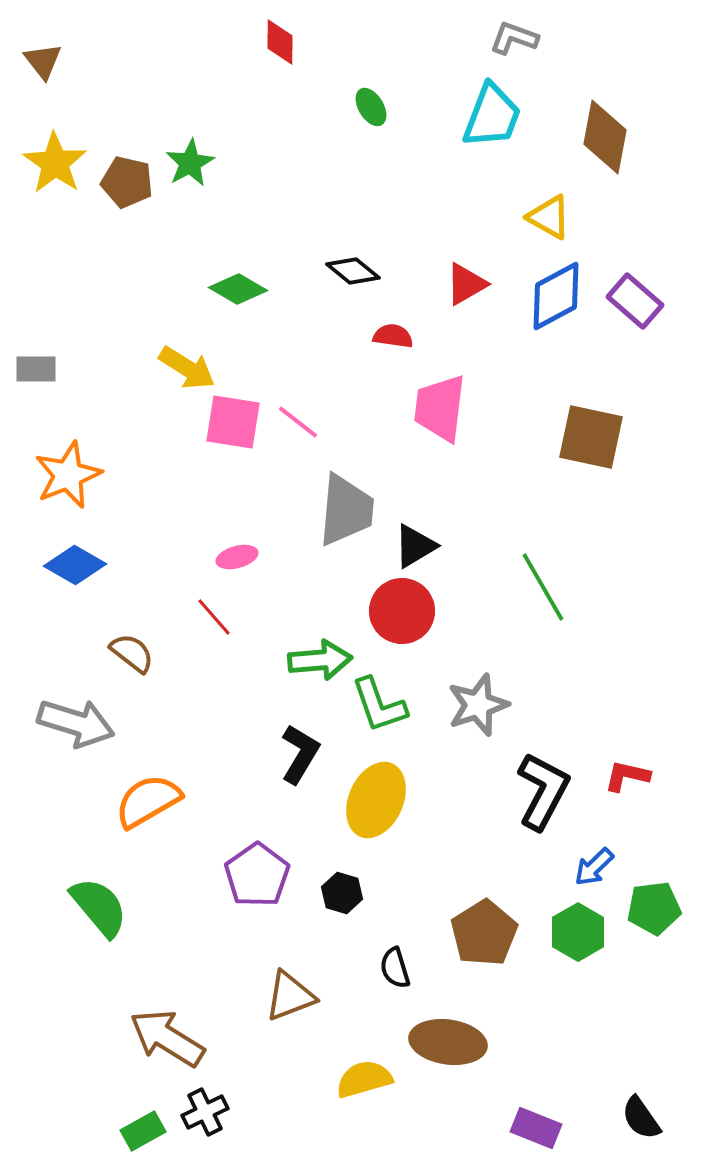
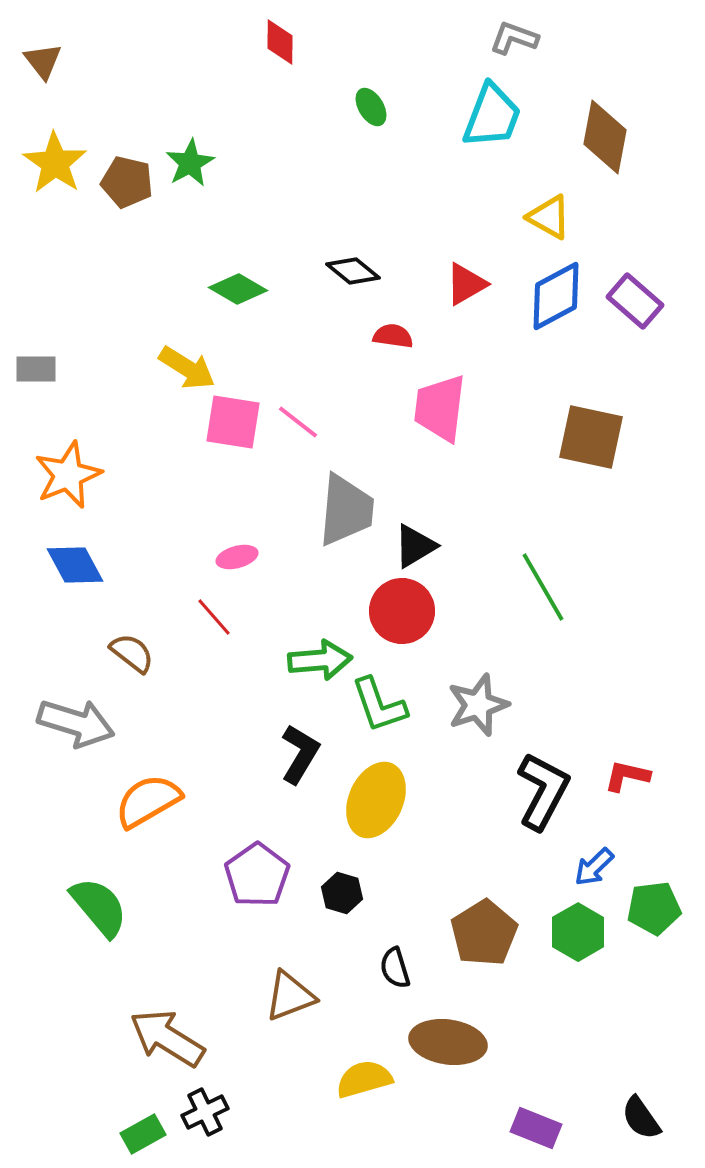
blue diamond at (75, 565): rotated 32 degrees clockwise
green rectangle at (143, 1131): moved 3 px down
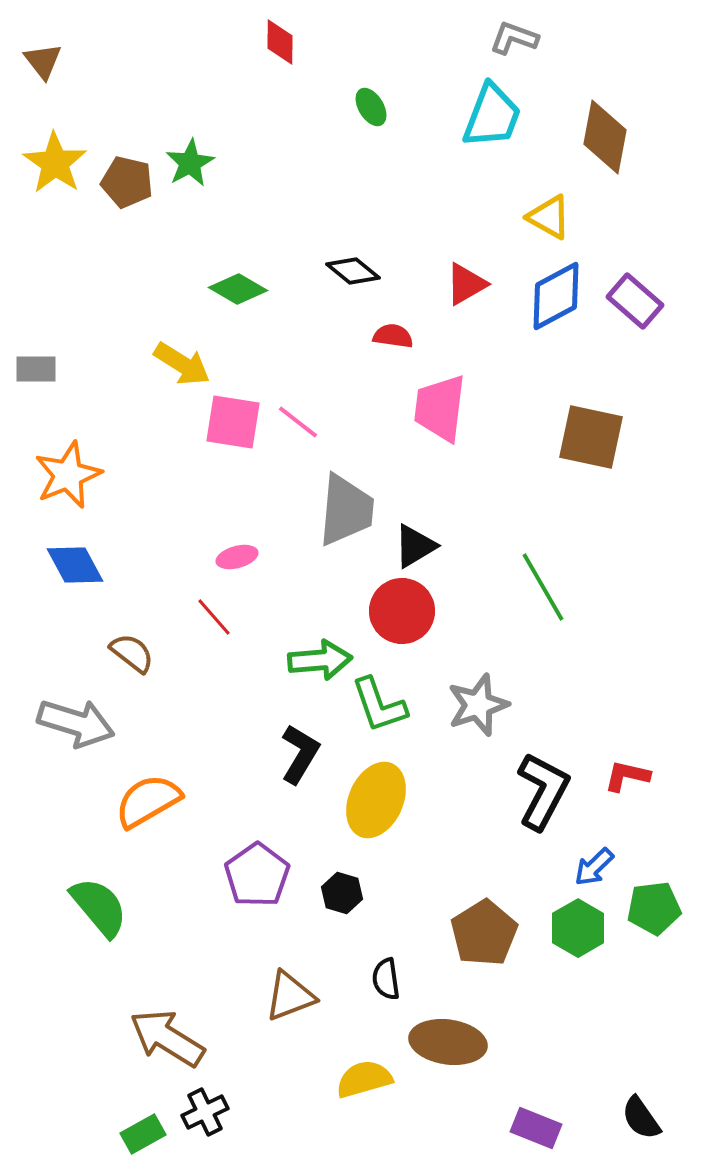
yellow arrow at (187, 368): moved 5 px left, 4 px up
green hexagon at (578, 932): moved 4 px up
black semicircle at (395, 968): moved 9 px left, 11 px down; rotated 9 degrees clockwise
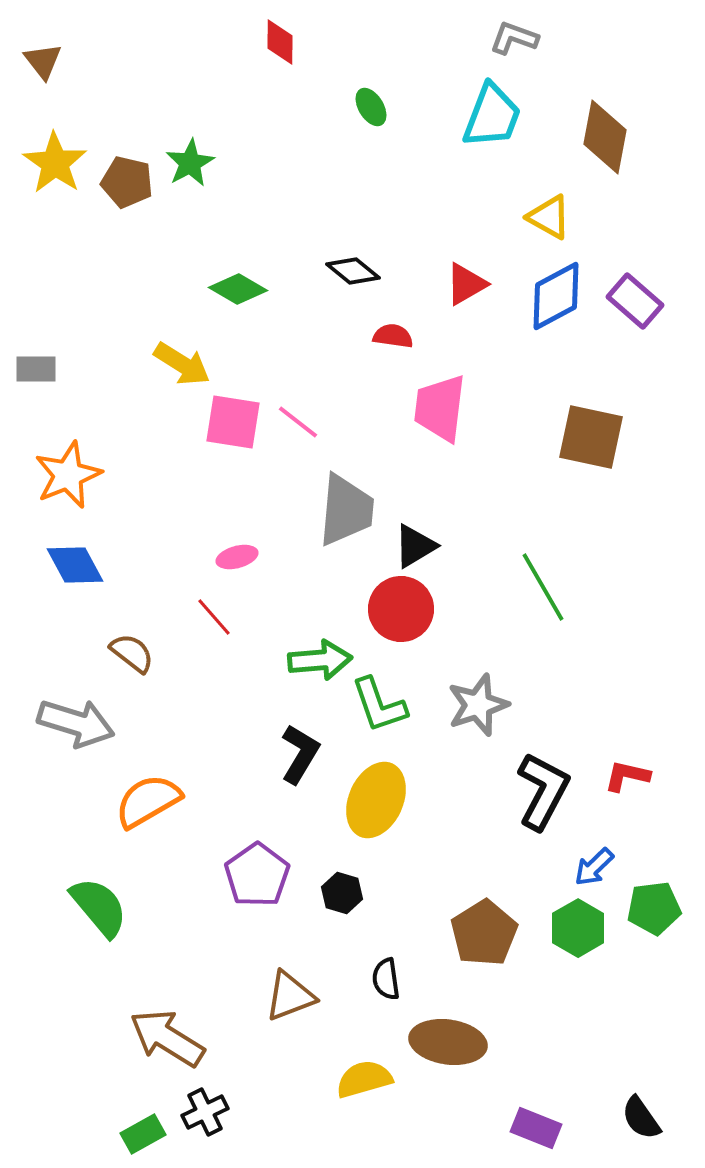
red circle at (402, 611): moved 1 px left, 2 px up
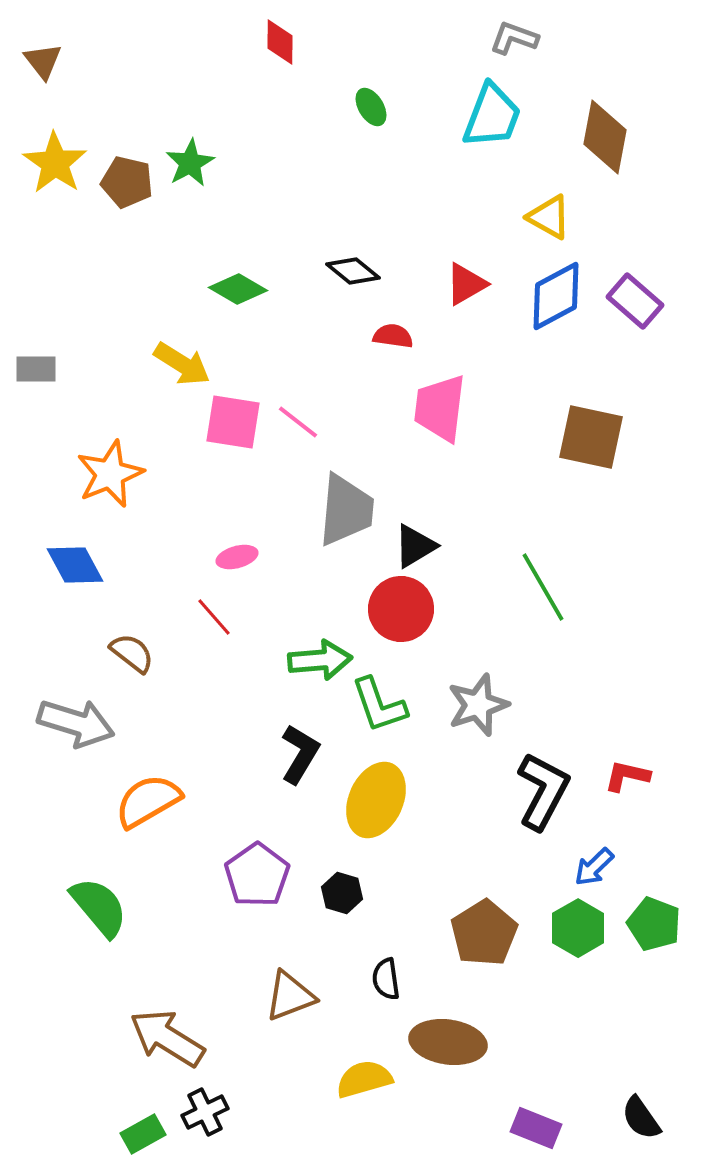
orange star at (68, 475): moved 42 px right, 1 px up
green pentagon at (654, 908): moved 16 px down; rotated 28 degrees clockwise
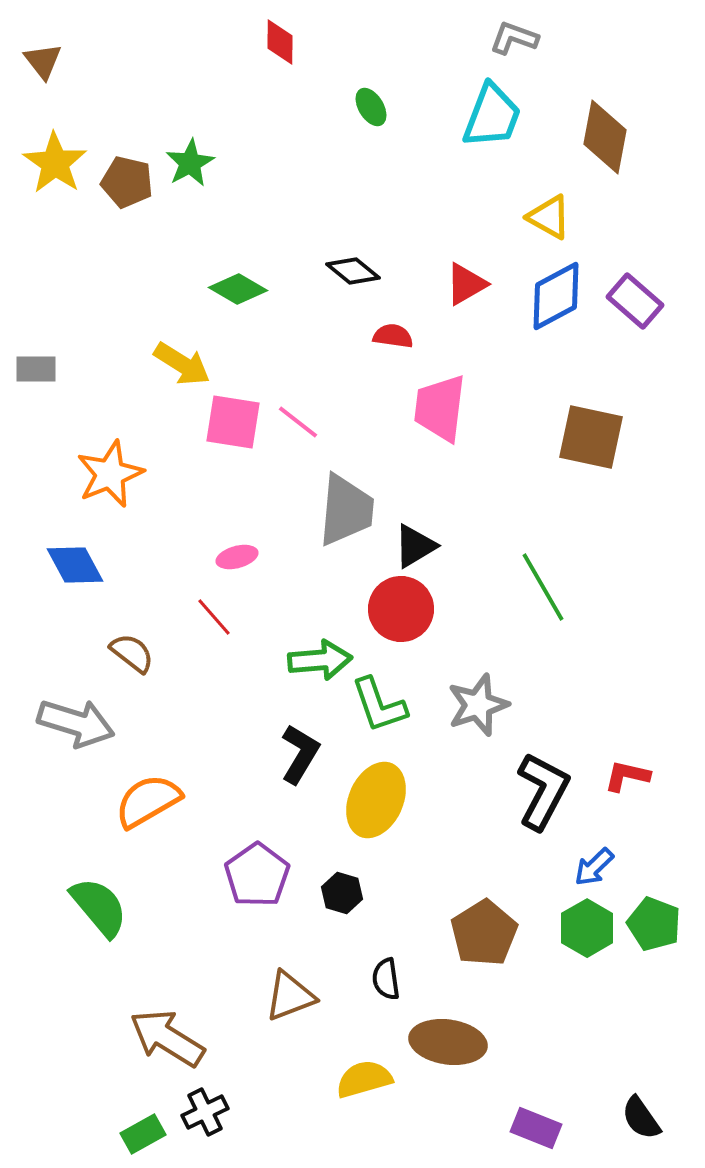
green hexagon at (578, 928): moved 9 px right
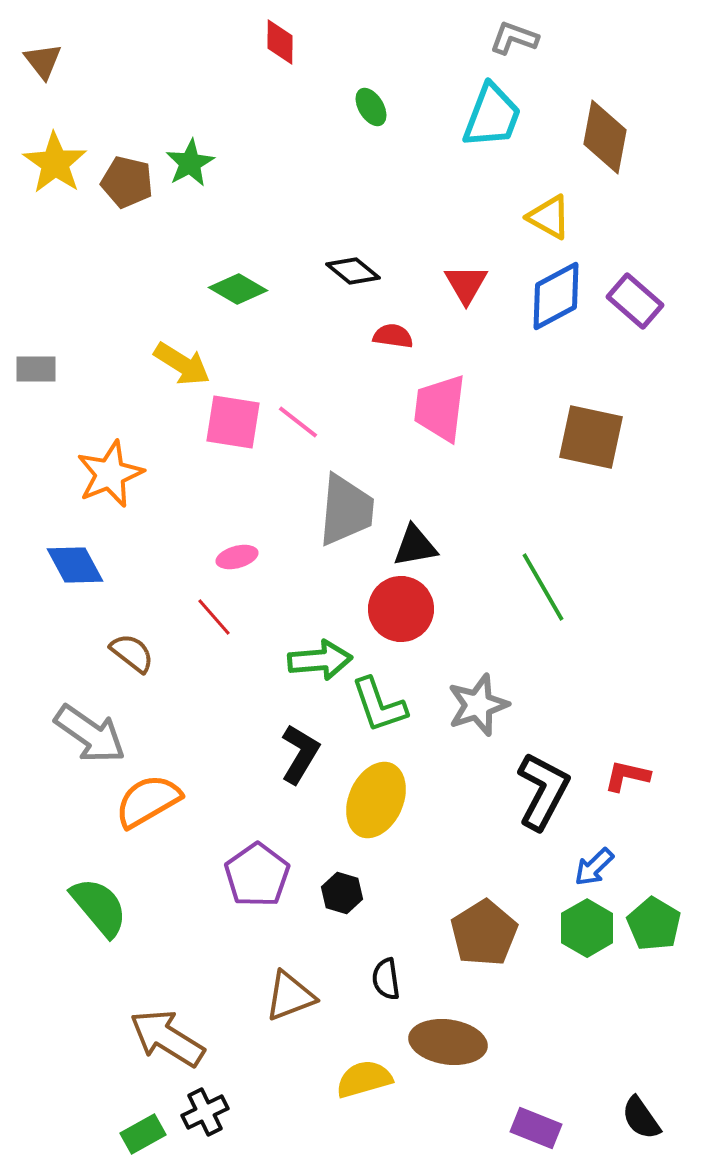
red triangle at (466, 284): rotated 30 degrees counterclockwise
black triangle at (415, 546): rotated 21 degrees clockwise
gray arrow at (76, 723): moved 14 px right, 11 px down; rotated 18 degrees clockwise
green pentagon at (654, 924): rotated 10 degrees clockwise
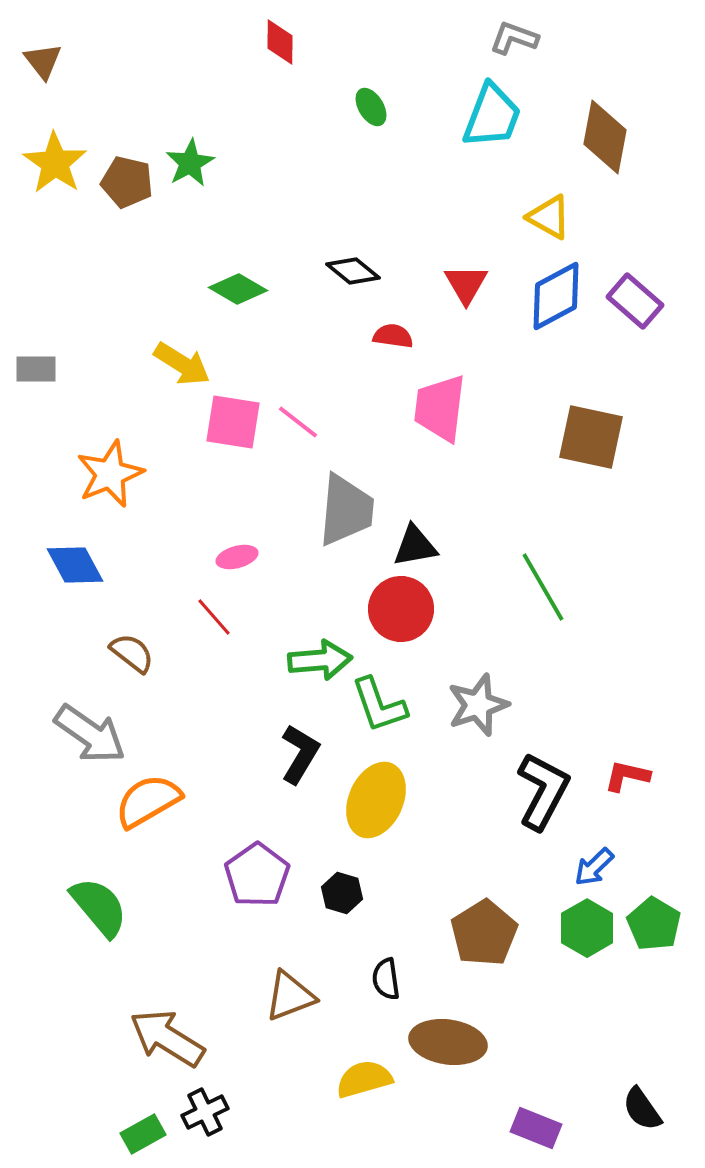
black semicircle at (641, 1118): moved 1 px right, 9 px up
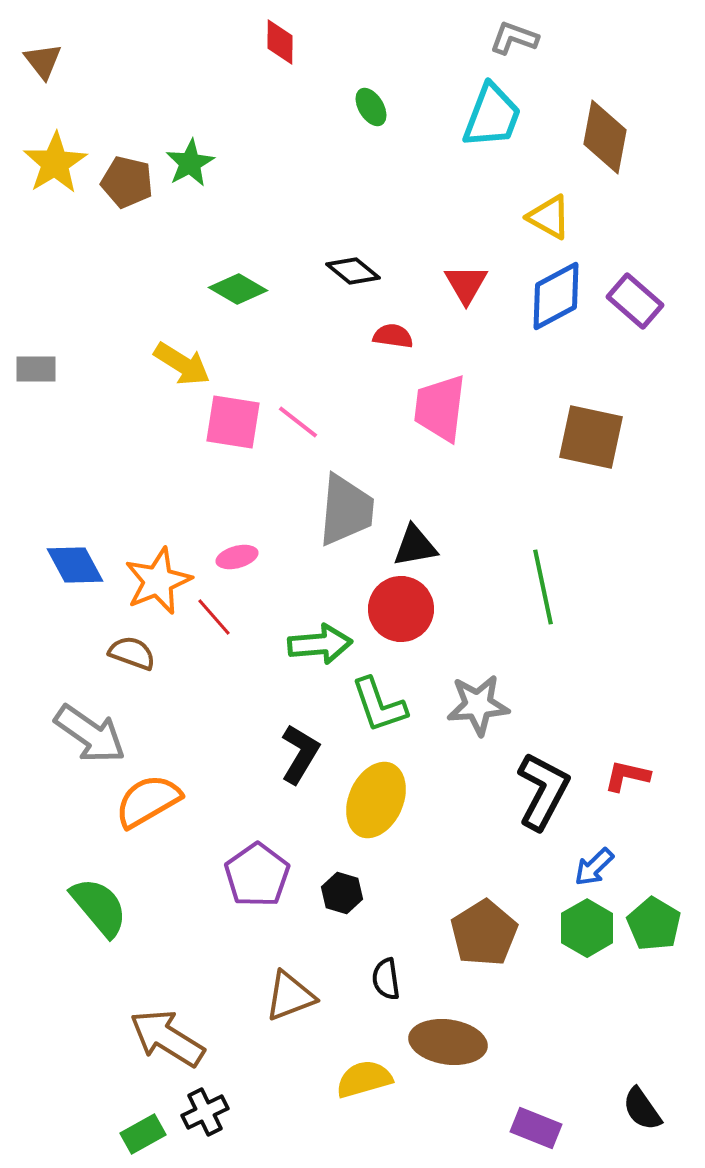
yellow star at (55, 163): rotated 6 degrees clockwise
orange star at (110, 474): moved 48 px right, 107 px down
green line at (543, 587): rotated 18 degrees clockwise
brown semicircle at (132, 653): rotated 18 degrees counterclockwise
green arrow at (320, 660): moved 16 px up
gray star at (478, 705): rotated 14 degrees clockwise
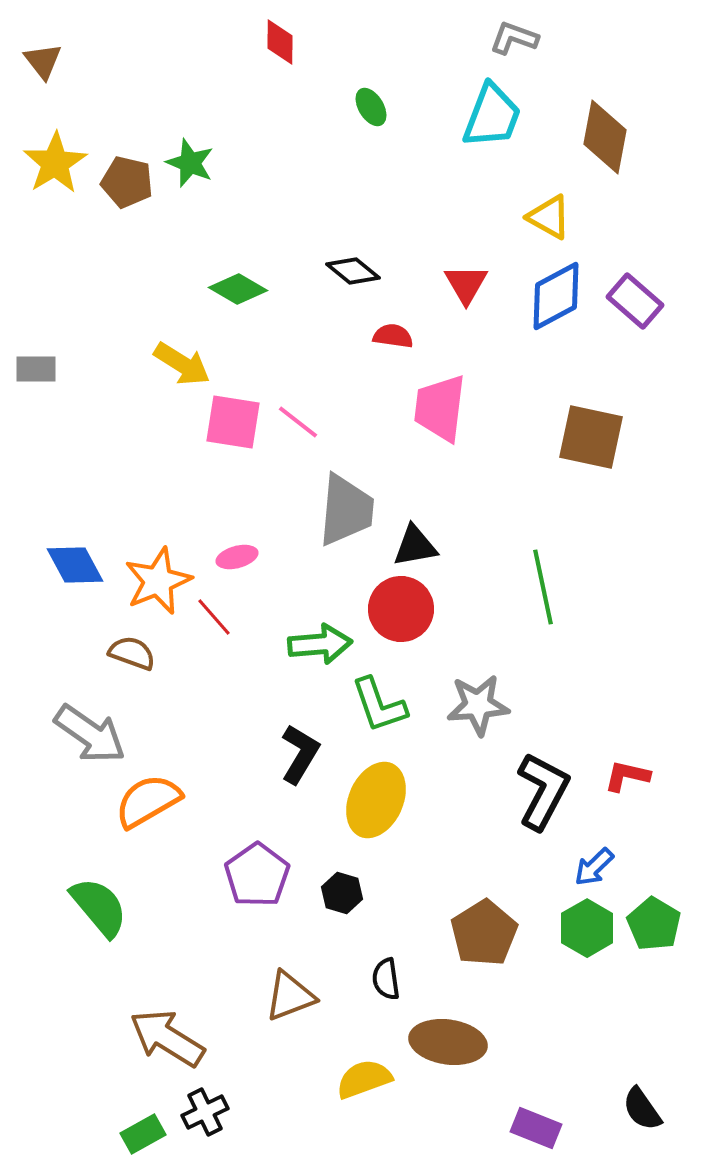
green star at (190, 163): rotated 21 degrees counterclockwise
yellow semicircle at (364, 1079): rotated 4 degrees counterclockwise
